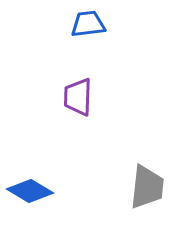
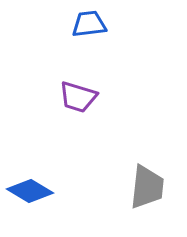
blue trapezoid: moved 1 px right
purple trapezoid: rotated 75 degrees counterclockwise
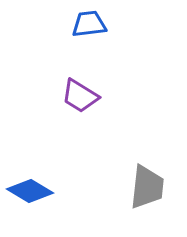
purple trapezoid: moved 2 px right, 1 px up; rotated 15 degrees clockwise
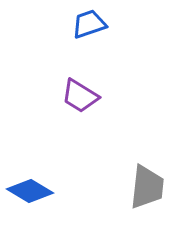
blue trapezoid: rotated 12 degrees counterclockwise
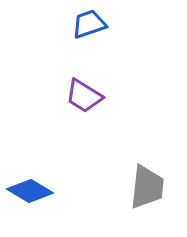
purple trapezoid: moved 4 px right
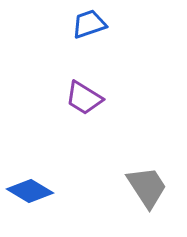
purple trapezoid: moved 2 px down
gray trapezoid: rotated 39 degrees counterclockwise
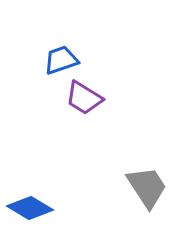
blue trapezoid: moved 28 px left, 36 px down
blue diamond: moved 17 px down
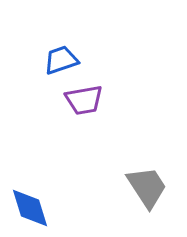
purple trapezoid: moved 2 px down; rotated 42 degrees counterclockwise
blue diamond: rotated 42 degrees clockwise
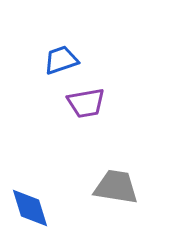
purple trapezoid: moved 2 px right, 3 px down
gray trapezoid: moved 31 px left; rotated 48 degrees counterclockwise
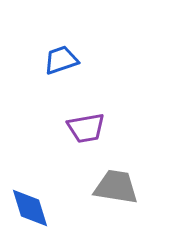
purple trapezoid: moved 25 px down
